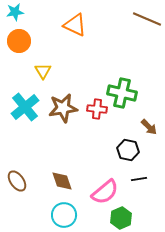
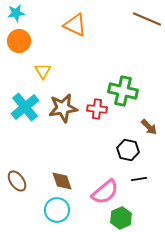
cyan star: moved 1 px right, 1 px down
green cross: moved 1 px right, 2 px up
cyan circle: moved 7 px left, 5 px up
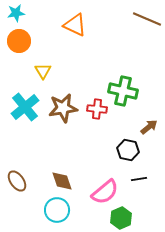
brown arrow: rotated 84 degrees counterclockwise
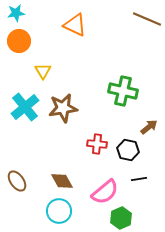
red cross: moved 35 px down
brown diamond: rotated 10 degrees counterclockwise
cyan circle: moved 2 px right, 1 px down
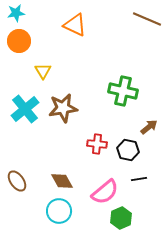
cyan cross: moved 2 px down
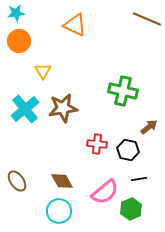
green hexagon: moved 10 px right, 9 px up
